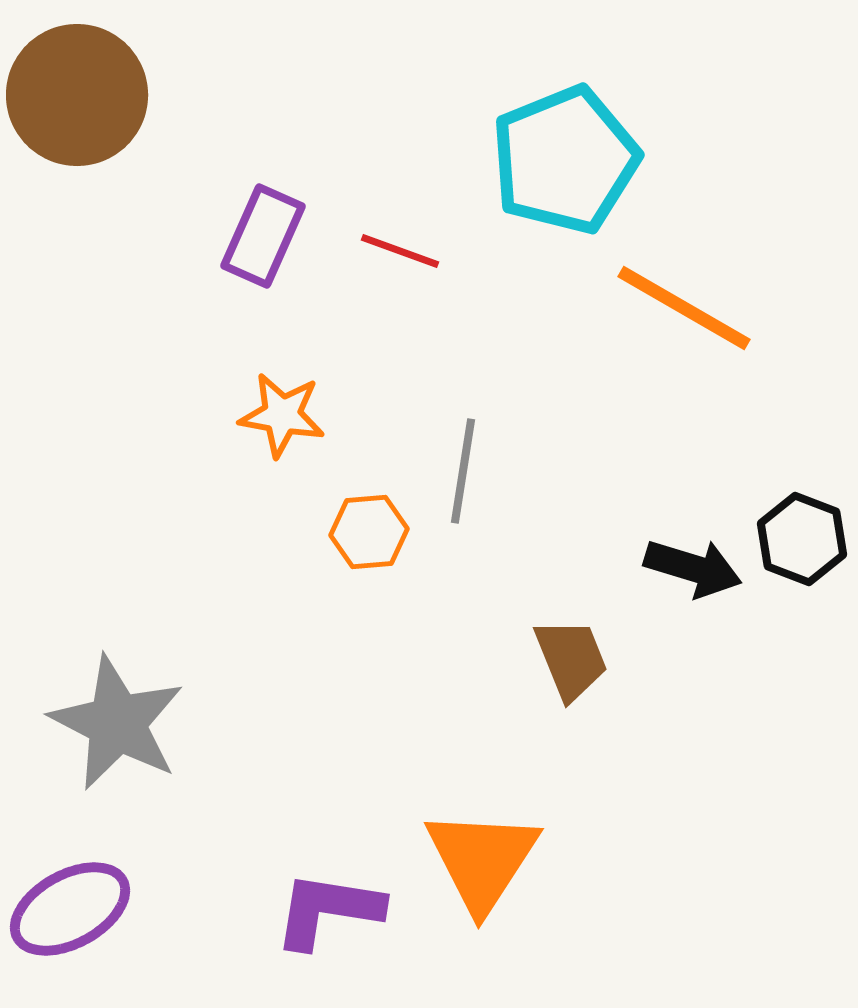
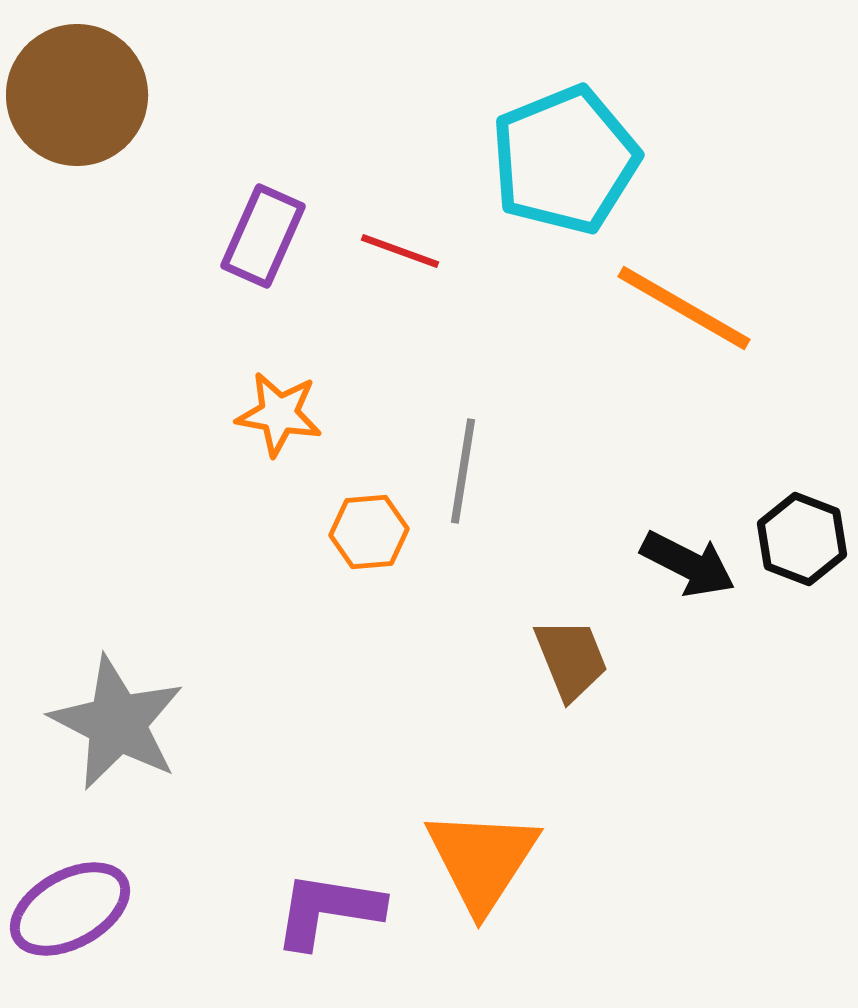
orange star: moved 3 px left, 1 px up
black arrow: moved 5 px left, 4 px up; rotated 10 degrees clockwise
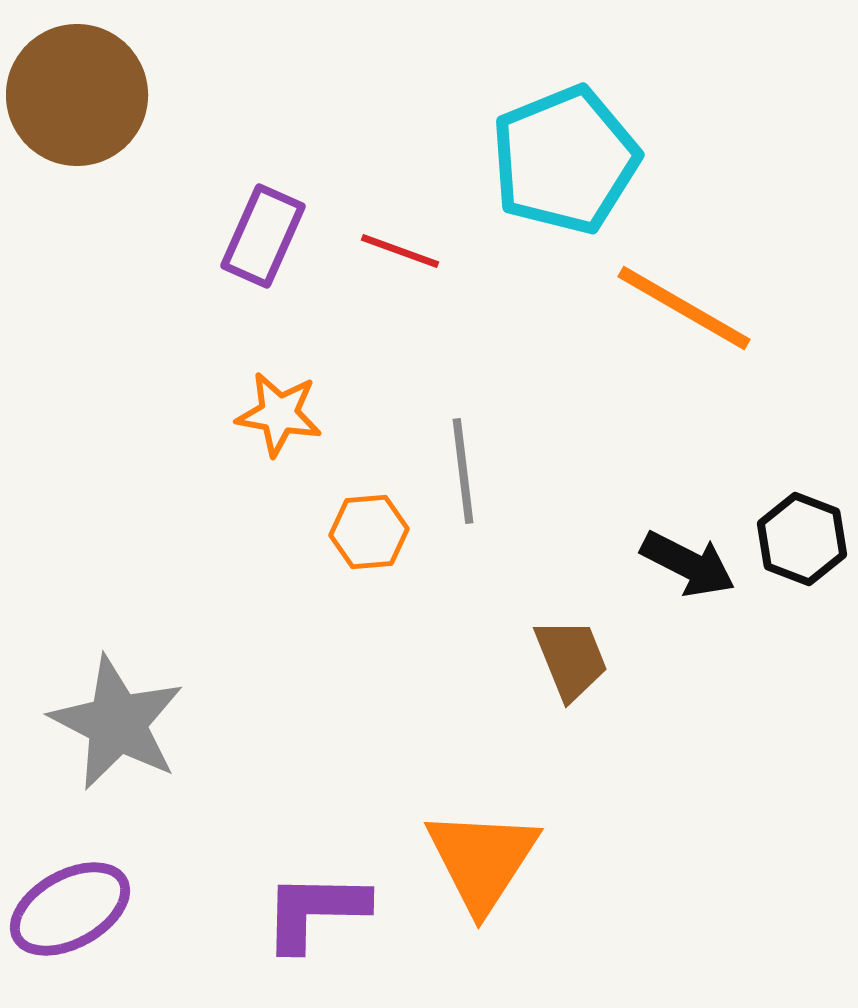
gray line: rotated 16 degrees counterclockwise
purple L-shape: moved 13 px left, 1 px down; rotated 8 degrees counterclockwise
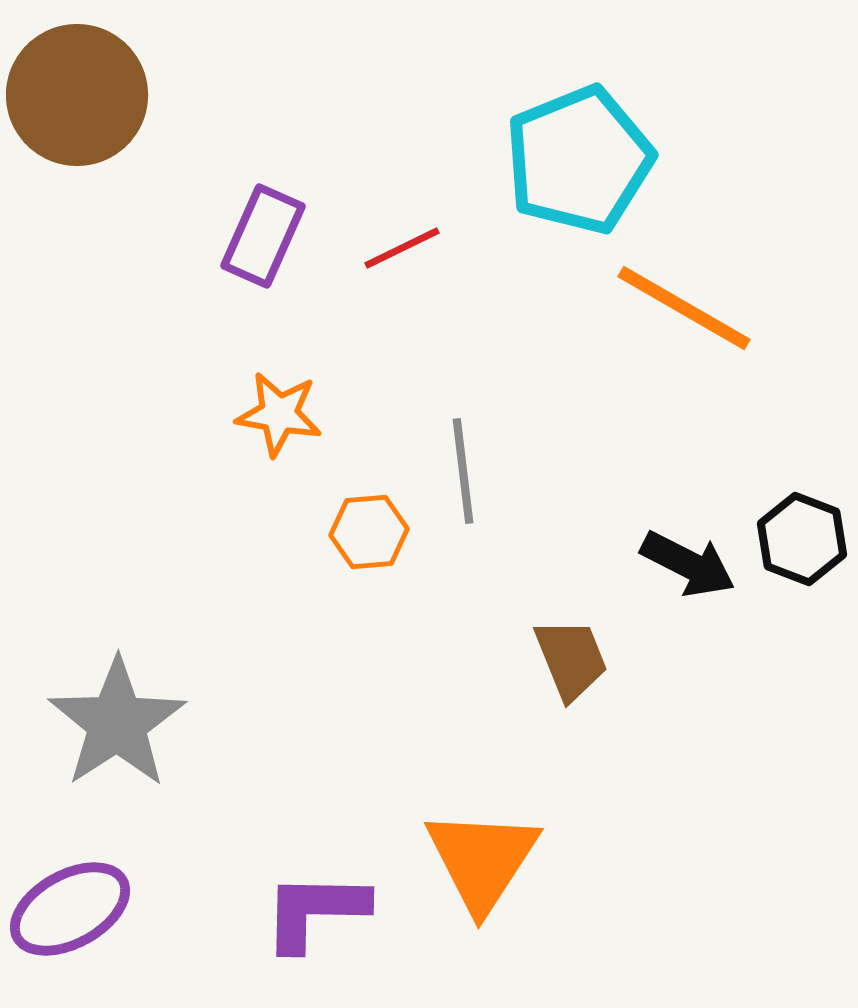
cyan pentagon: moved 14 px right
red line: moved 2 px right, 3 px up; rotated 46 degrees counterclockwise
gray star: rotated 12 degrees clockwise
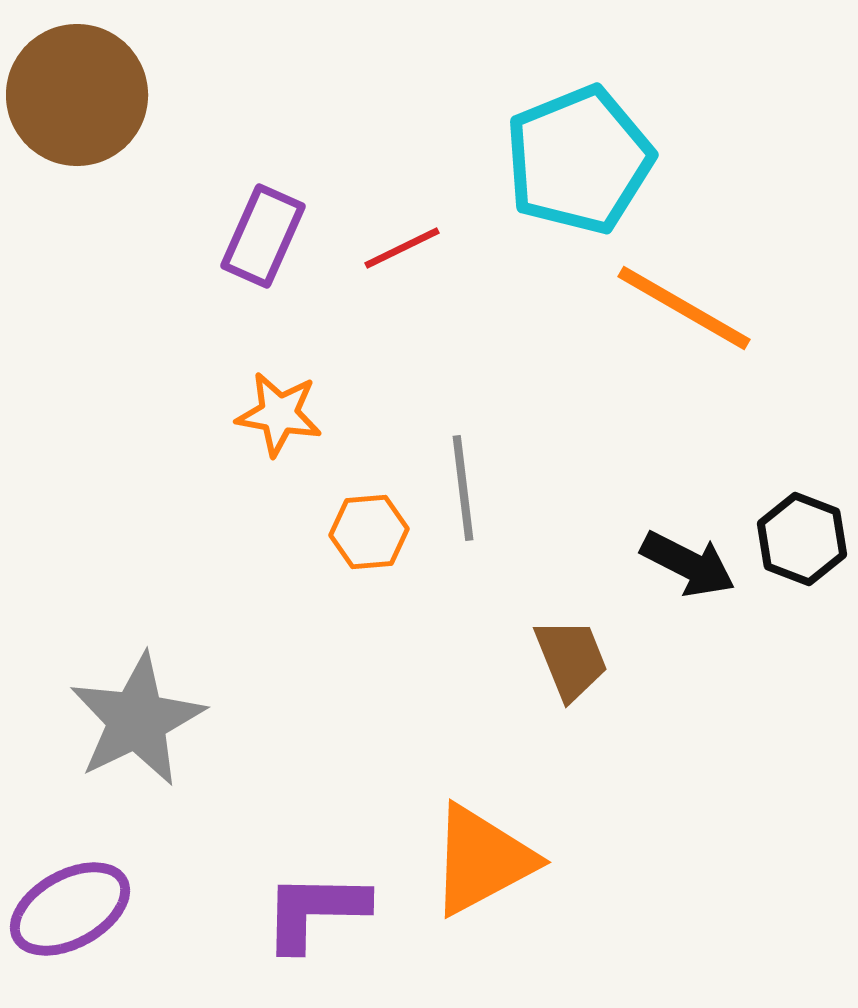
gray line: moved 17 px down
gray star: moved 20 px right, 3 px up; rotated 7 degrees clockwise
orange triangle: rotated 29 degrees clockwise
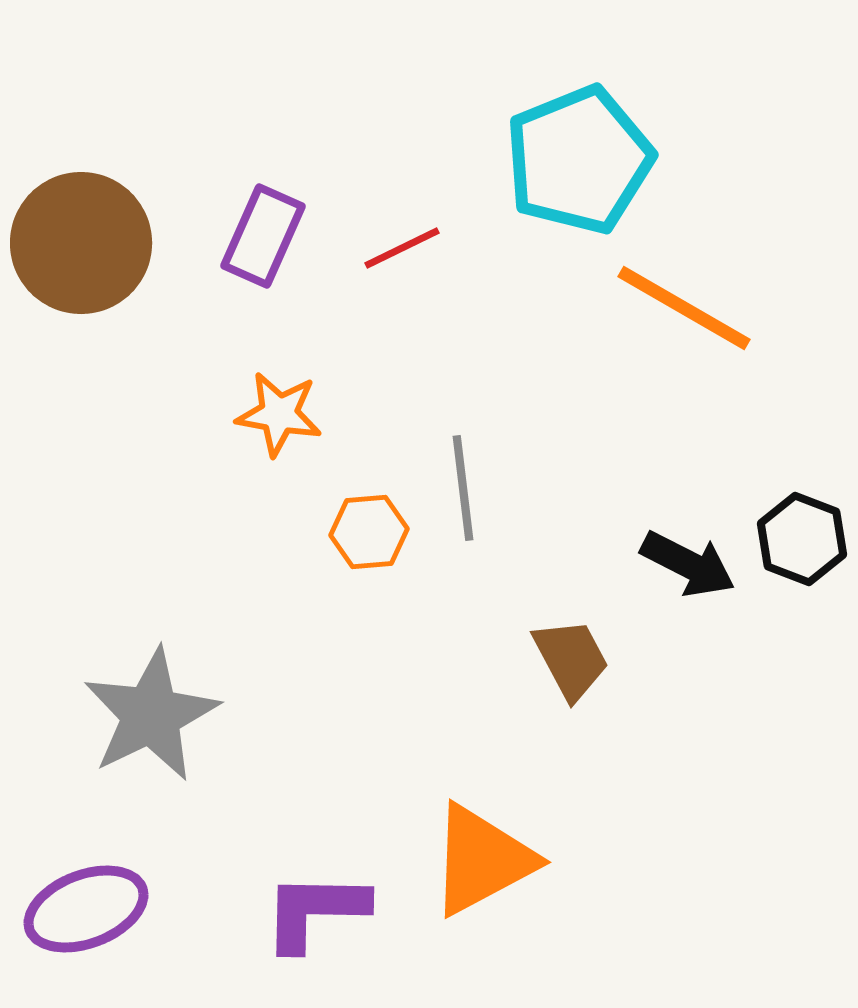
brown circle: moved 4 px right, 148 px down
brown trapezoid: rotated 6 degrees counterclockwise
gray star: moved 14 px right, 5 px up
purple ellipse: moved 16 px right; rotated 8 degrees clockwise
